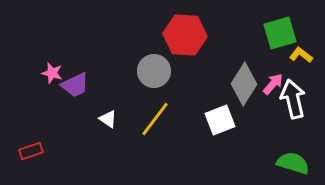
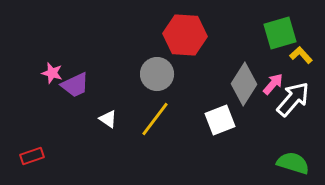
yellow L-shape: rotated 10 degrees clockwise
gray circle: moved 3 px right, 3 px down
white arrow: rotated 54 degrees clockwise
red rectangle: moved 1 px right, 5 px down
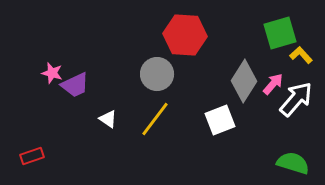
gray diamond: moved 3 px up
white arrow: moved 3 px right
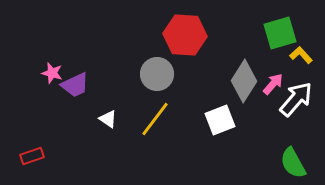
green semicircle: rotated 136 degrees counterclockwise
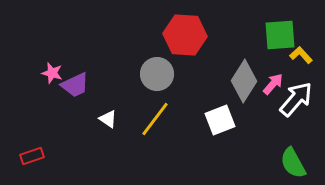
green square: moved 2 px down; rotated 12 degrees clockwise
